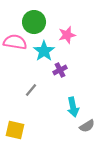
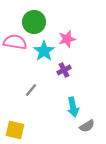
pink star: moved 4 px down
purple cross: moved 4 px right
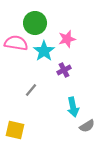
green circle: moved 1 px right, 1 px down
pink semicircle: moved 1 px right, 1 px down
